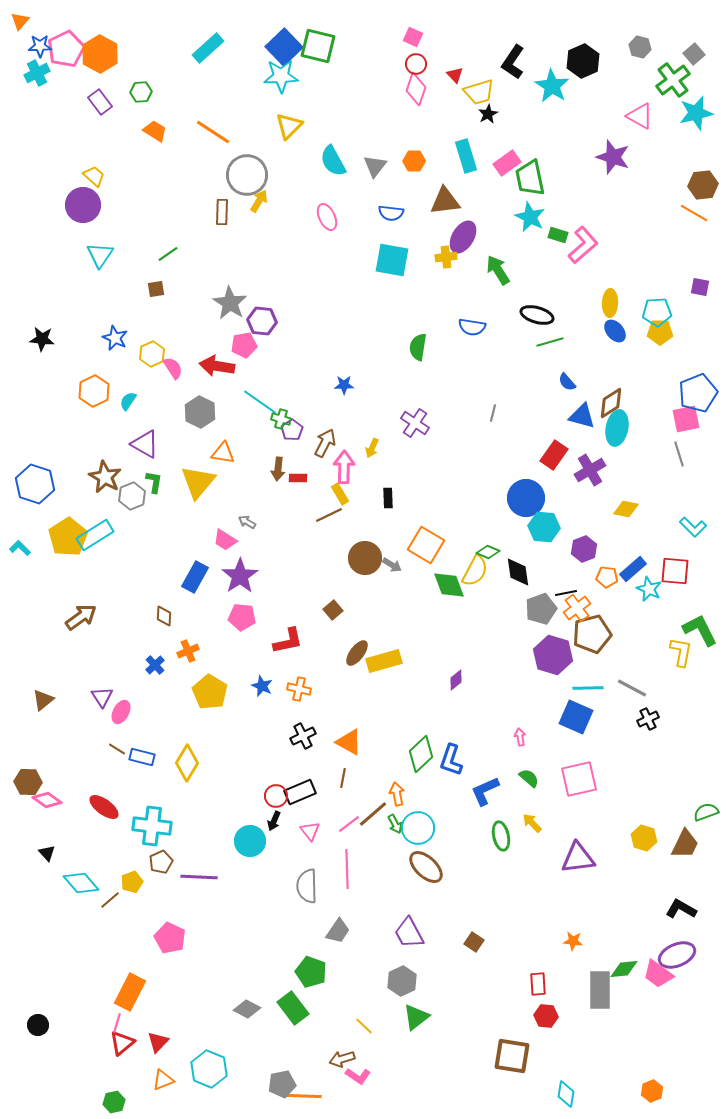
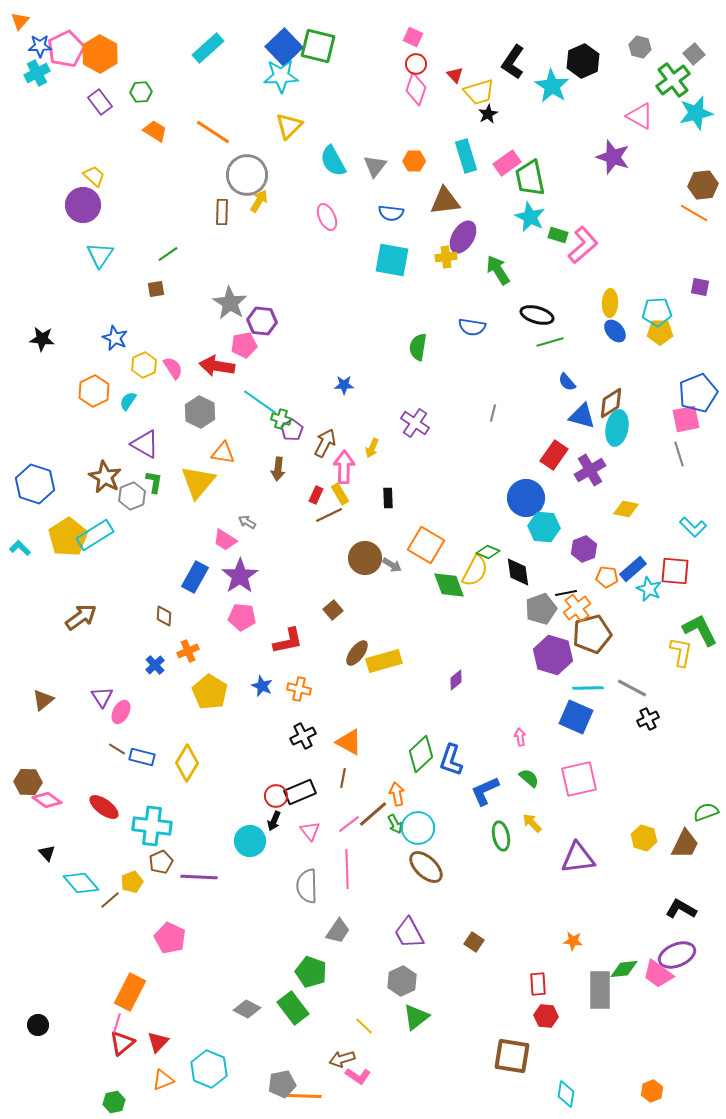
yellow hexagon at (152, 354): moved 8 px left, 11 px down
red rectangle at (298, 478): moved 18 px right, 17 px down; rotated 66 degrees counterclockwise
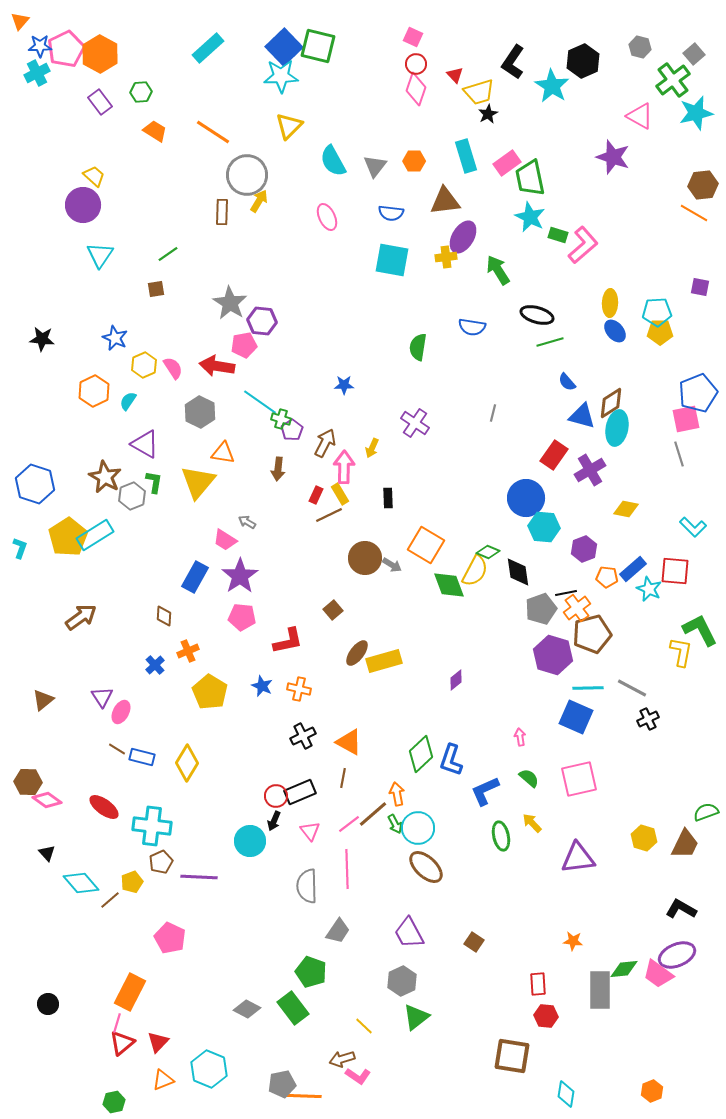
cyan L-shape at (20, 548): rotated 65 degrees clockwise
black circle at (38, 1025): moved 10 px right, 21 px up
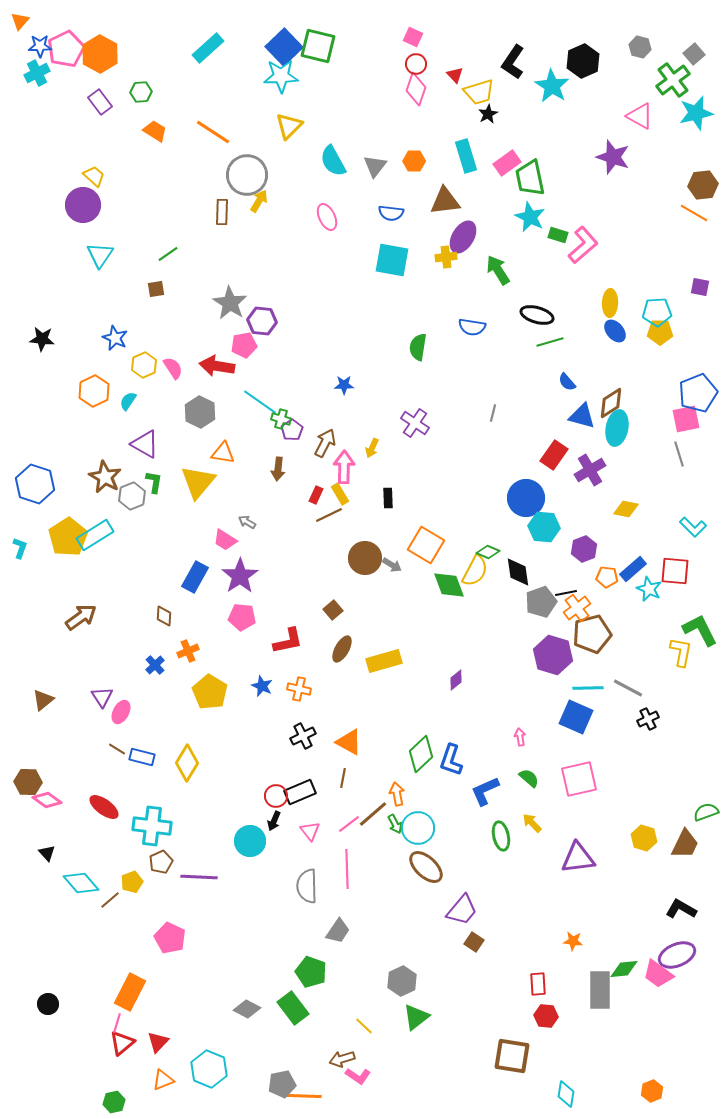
gray pentagon at (541, 609): moved 7 px up
brown ellipse at (357, 653): moved 15 px left, 4 px up; rotated 8 degrees counterclockwise
gray line at (632, 688): moved 4 px left
purple trapezoid at (409, 933): moved 53 px right, 23 px up; rotated 112 degrees counterclockwise
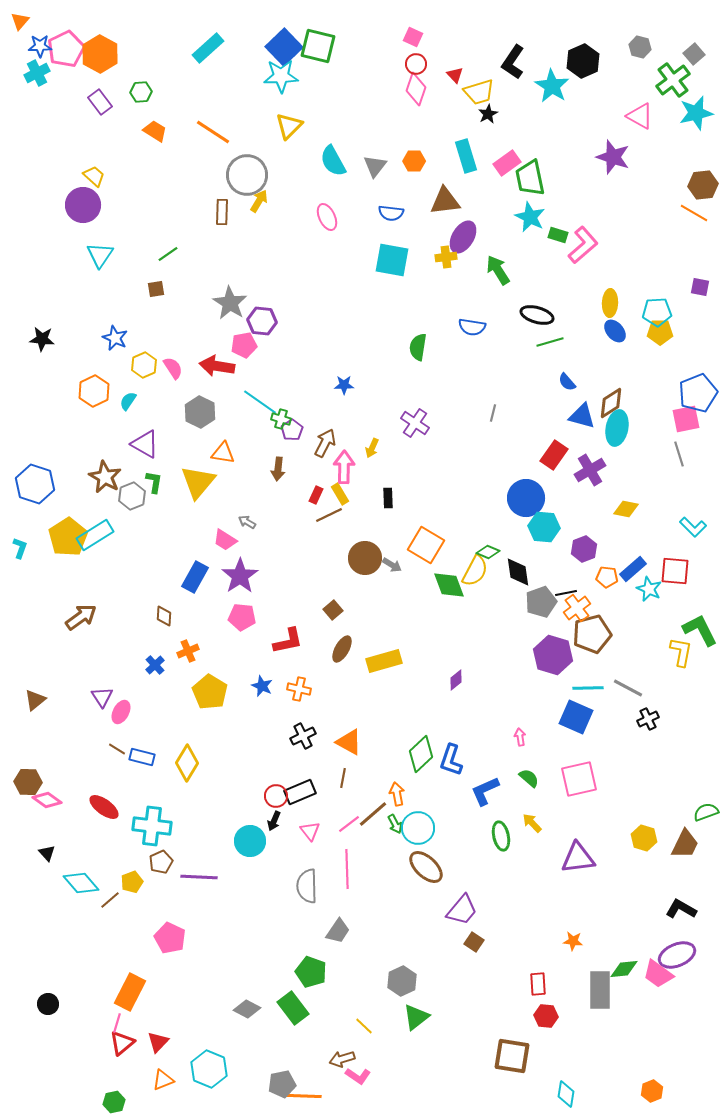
brown triangle at (43, 700): moved 8 px left
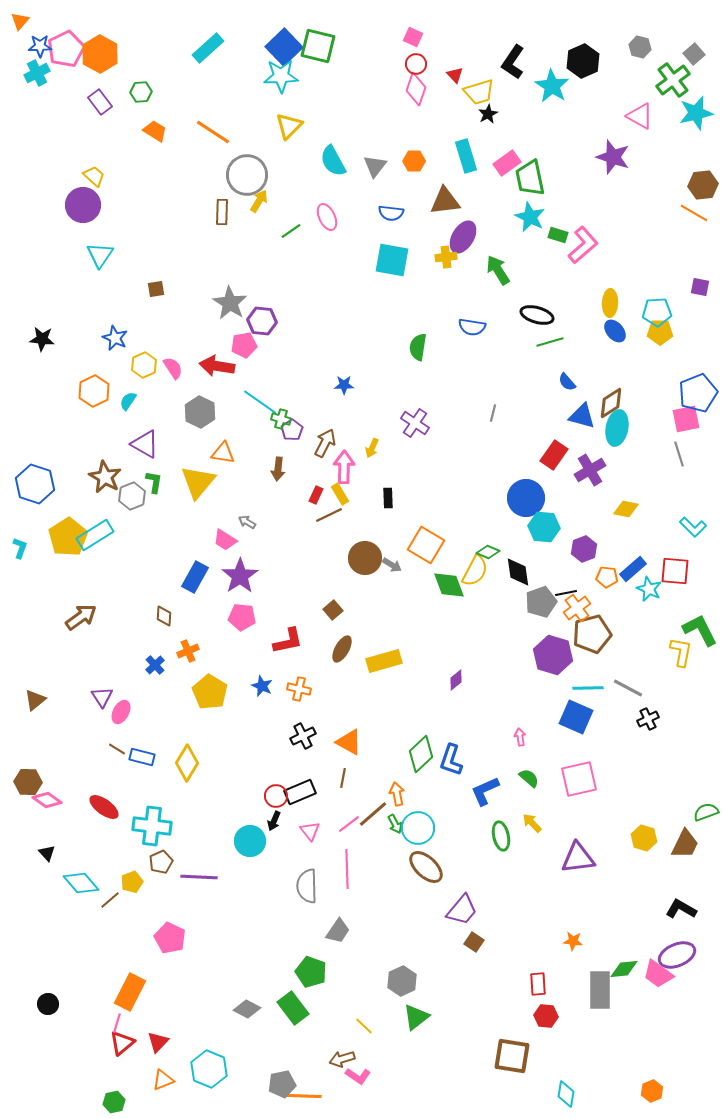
green line at (168, 254): moved 123 px right, 23 px up
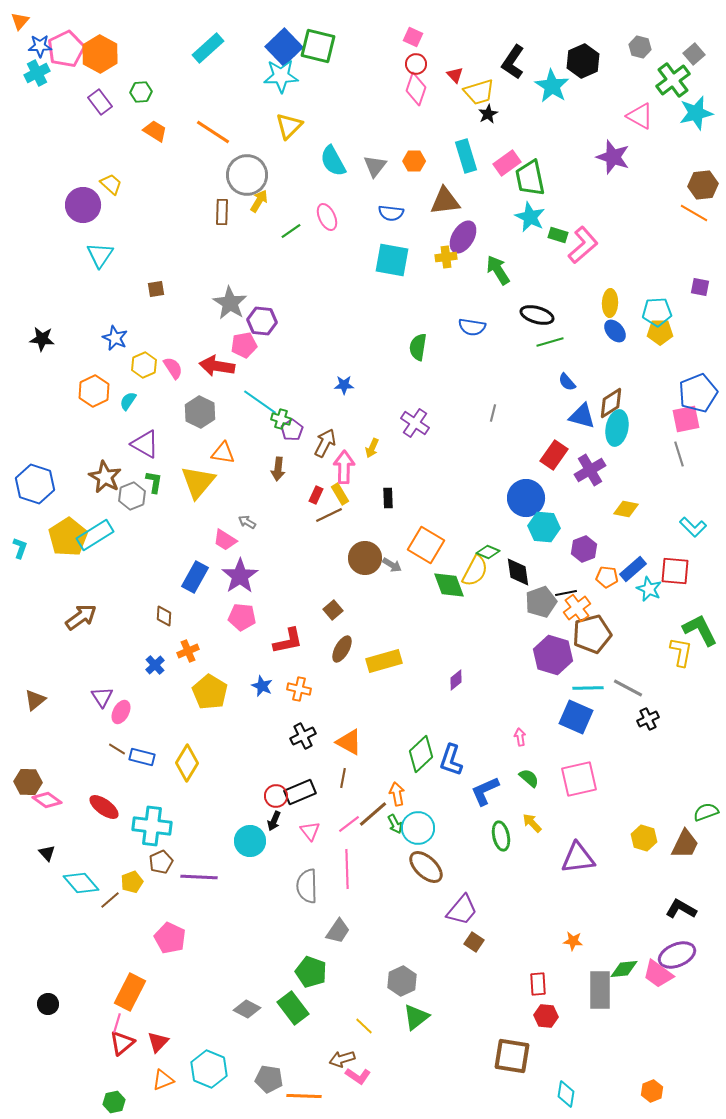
yellow trapezoid at (94, 176): moved 17 px right, 8 px down
gray pentagon at (282, 1084): moved 13 px left, 5 px up; rotated 20 degrees clockwise
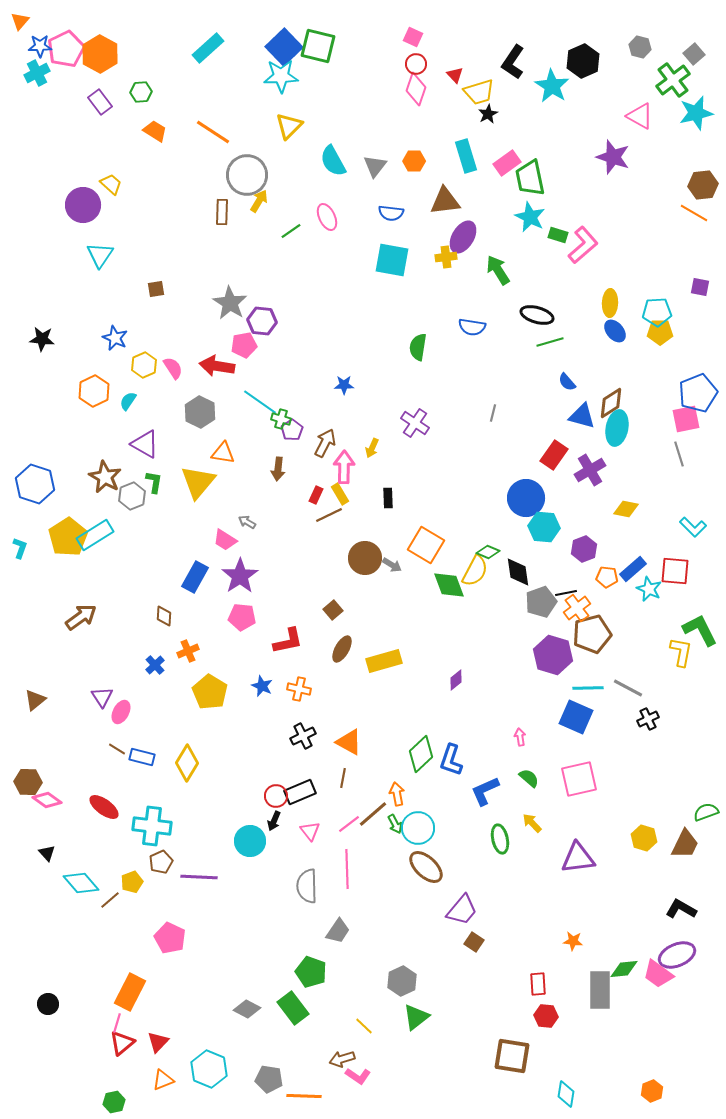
green ellipse at (501, 836): moved 1 px left, 3 px down
